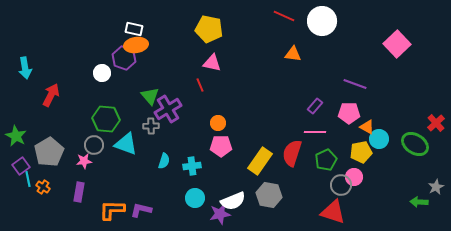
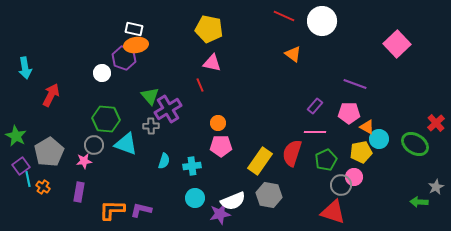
orange triangle at (293, 54): rotated 30 degrees clockwise
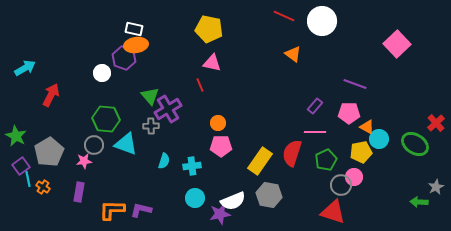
cyan arrow at (25, 68): rotated 110 degrees counterclockwise
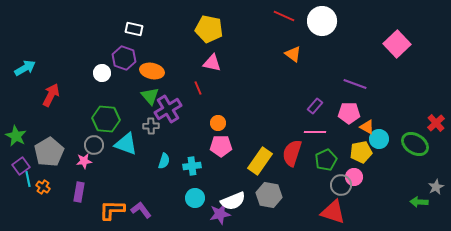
orange ellipse at (136, 45): moved 16 px right, 26 px down; rotated 20 degrees clockwise
red line at (200, 85): moved 2 px left, 3 px down
purple L-shape at (141, 210): rotated 40 degrees clockwise
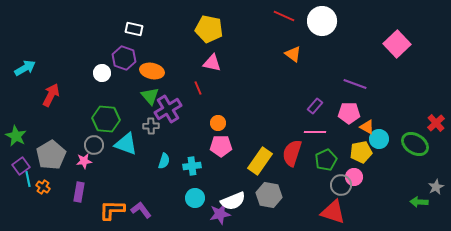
gray pentagon at (49, 152): moved 2 px right, 3 px down
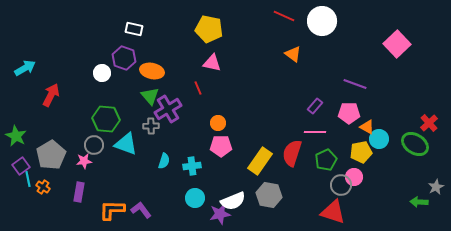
red cross at (436, 123): moved 7 px left
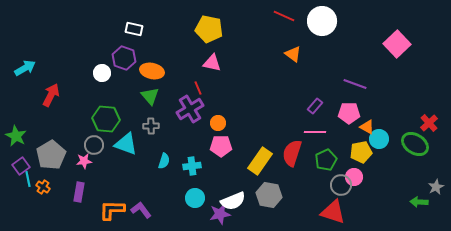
purple cross at (168, 109): moved 22 px right
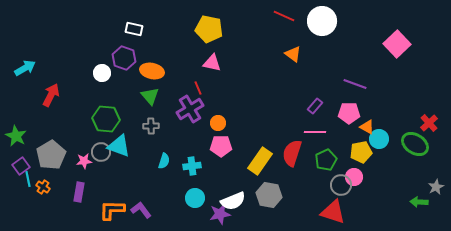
cyan triangle at (126, 144): moved 7 px left, 2 px down
gray circle at (94, 145): moved 7 px right, 7 px down
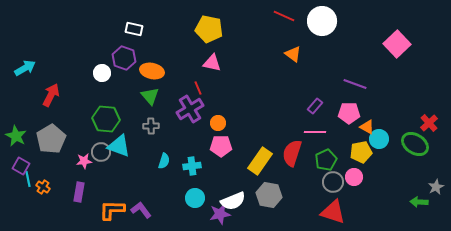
gray pentagon at (51, 155): moved 16 px up
purple square at (21, 166): rotated 24 degrees counterclockwise
gray circle at (341, 185): moved 8 px left, 3 px up
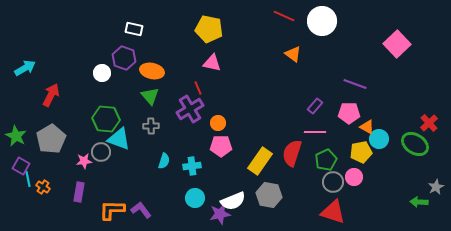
cyan triangle at (119, 146): moved 7 px up
